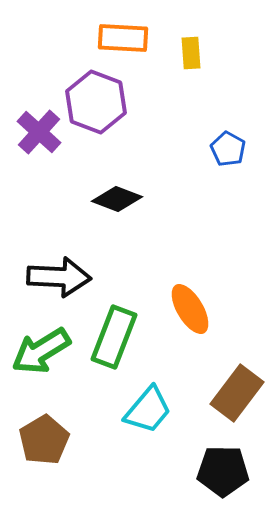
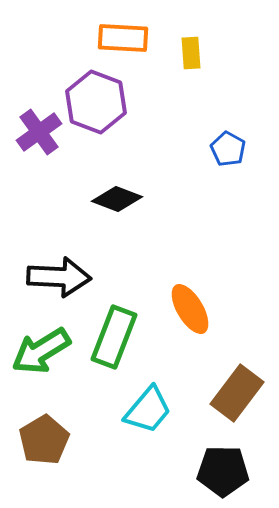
purple cross: rotated 12 degrees clockwise
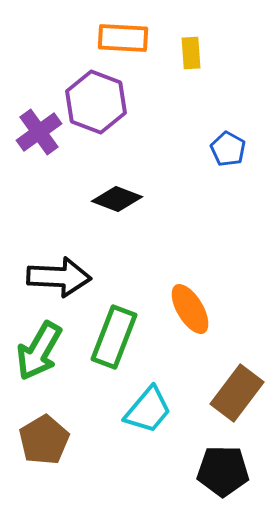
green arrow: moved 2 px left; rotated 28 degrees counterclockwise
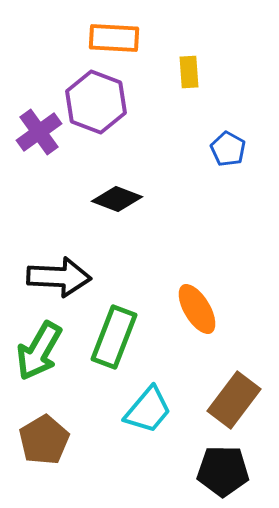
orange rectangle: moved 9 px left
yellow rectangle: moved 2 px left, 19 px down
orange ellipse: moved 7 px right
brown rectangle: moved 3 px left, 7 px down
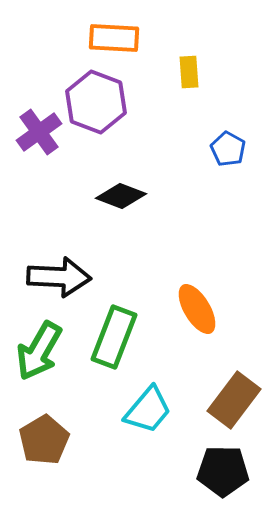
black diamond: moved 4 px right, 3 px up
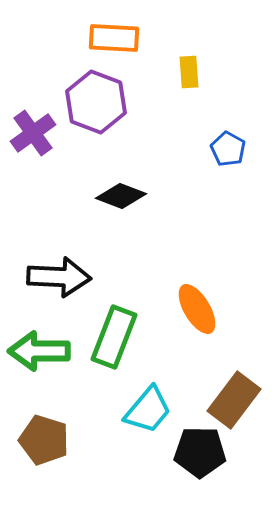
purple cross: moved 6 px left, 1 px down
green arrow: rotated 60 degrees clockwise
brown pentagon: rotated 24 degrees counterclockwise
black pentagon: moved 23 px left, 19 px up
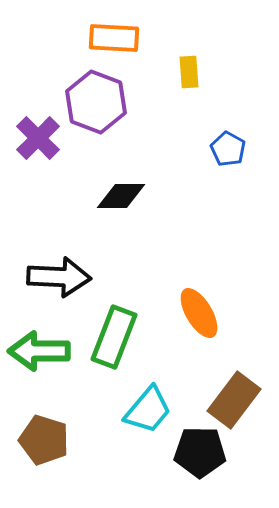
purple cross: moved 5 px right, 5 px down; rotated 9 degrees counterclockwise
black diamond: rotated 21 degrees counterclockwise
orange ellipse: moved 2 px right, 4 px down
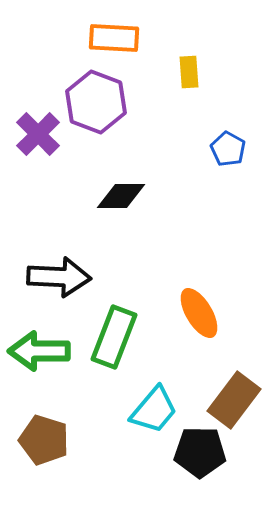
purple cross: moved 4 px up
cyan trapezoid: moved 6 px right
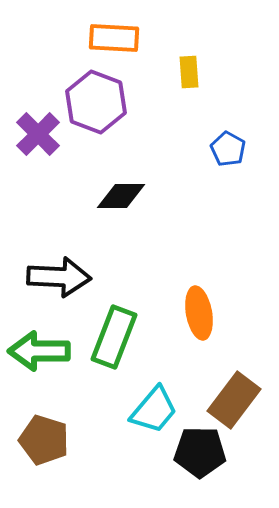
orange ellipse: rotated 21 degrees clockwise
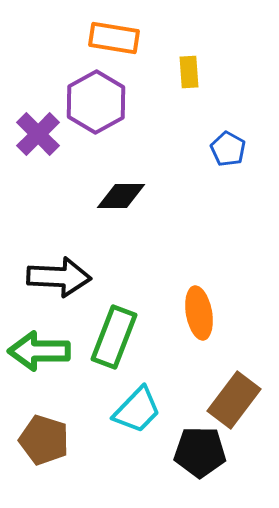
orange rectangle: rotated 6 degrees clockwise
purple hexagon: rotated 10 degrees clockwise
cyan trapezoid: moved 17 px left; rotated 4 degrees clockwise
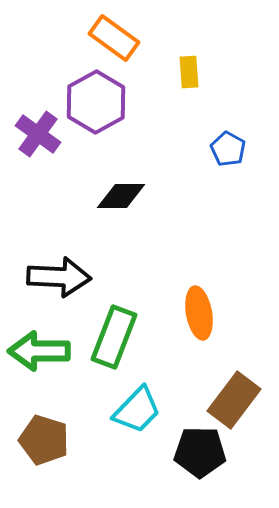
orange rectangle: rotated 27 degrees clockwise
purple cross: rotated 9 degrees counterclockwise
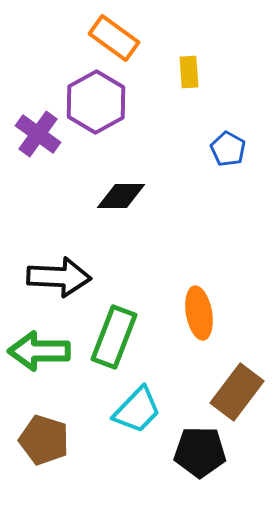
brown rectangle: moved 3 px right, 8 px up
